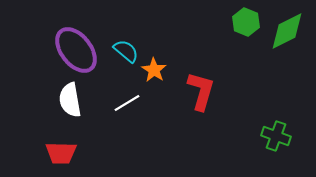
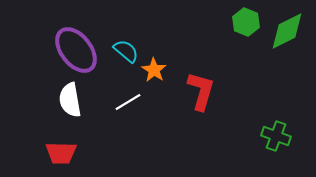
white line: moved 1 px right, 1 px up
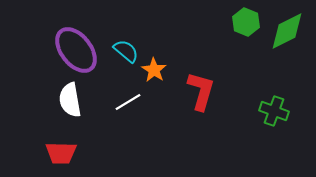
green cross: moved 2 px left, 25 px up
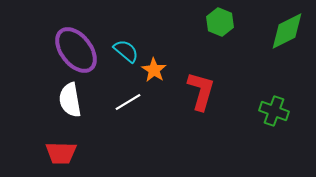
green hexagon: moved 26 px left
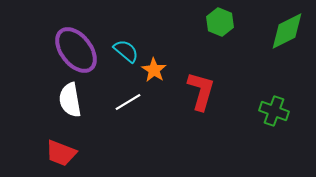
red trapezoid: rotated 20 degrees clockwise
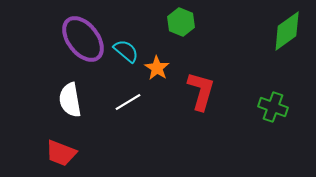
green hexagon: moved 39 px left
green diamond: rotated 9 degrees counterclockwise
purple ellipse: moved 7 px right, 11 px up
orange star: moved 3 px right, 2 px up
green cross: moved 1 px left, 4 px up
